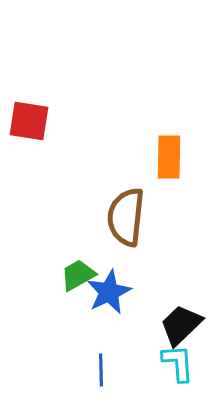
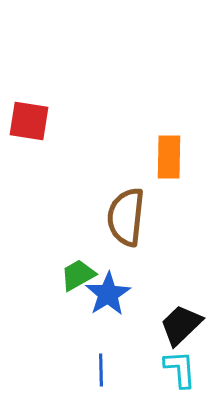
blue star: moved 1 px left, 2 px down; rotated 6 degrees counterclockwise
cyan L-shape: moved 2 px right, 6 px down
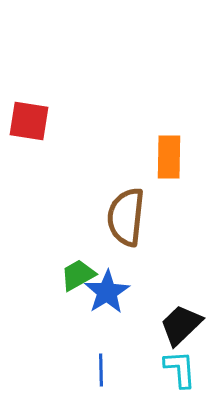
blue star: moved 1 px left, 2 px up
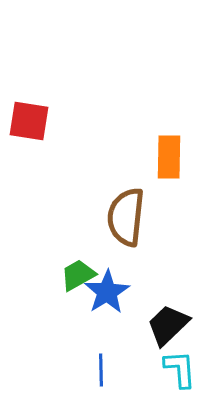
black trapezoid: moved 13 px left
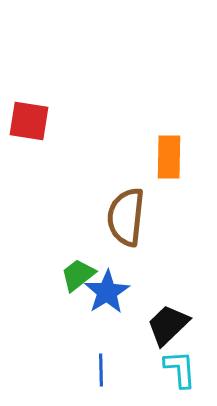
green trapezoid: rotated 9 degrees counterclockwise
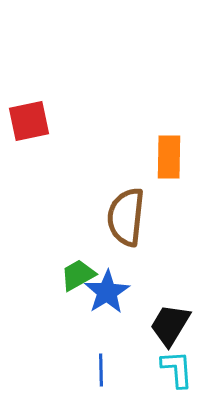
red square: rotated 21 degrees counterclockwise
green trapezoid: rotated 9 degrees clockwise
black trapezoid: moved 2 px right; rotated 15 degrees counterclockwise
cyan L-shape: moved 3 px left
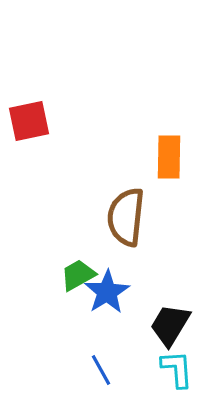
blue line: rotated 28 degrees counterclockwise
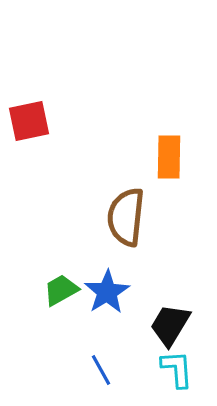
green trapezoid: moved 17 px left, 15 px down
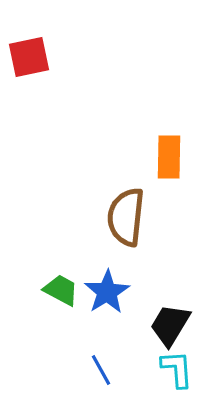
red square: moved 64 px up
green trapezoid: rotated 57 degrees clockwise
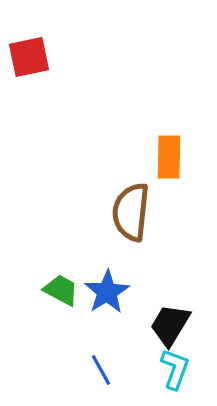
brown semicircle: moved 5 px right, 5 px up
cyan L-shape: moved 2 px left; rotated 24 degrees clockwise
